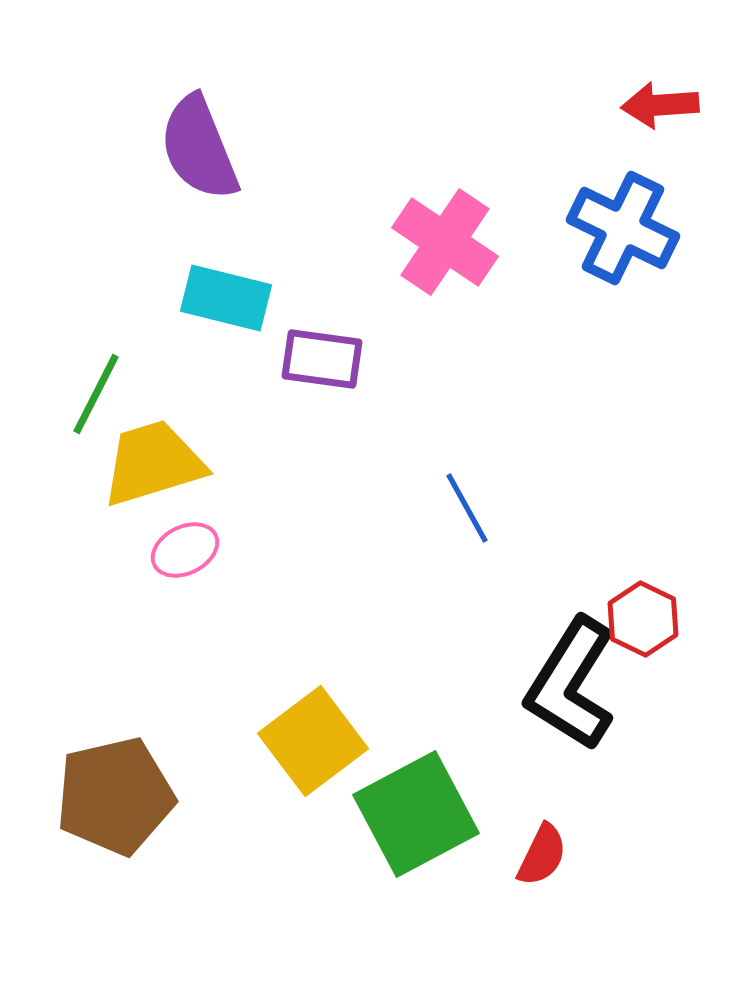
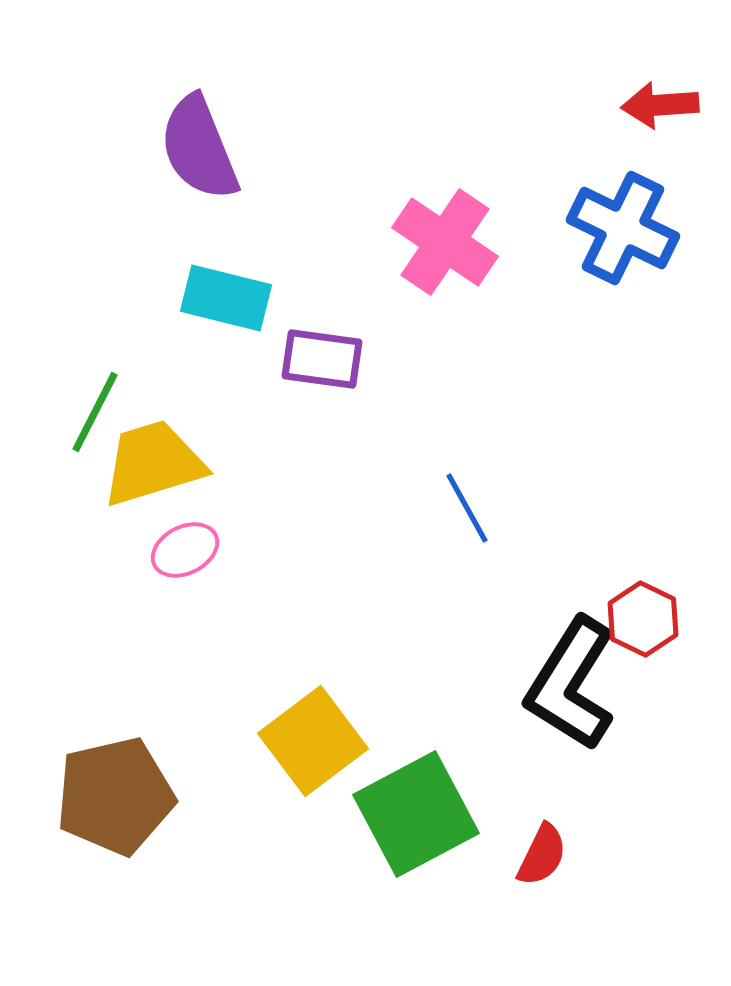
green line: moved 1 px left, 18 px down
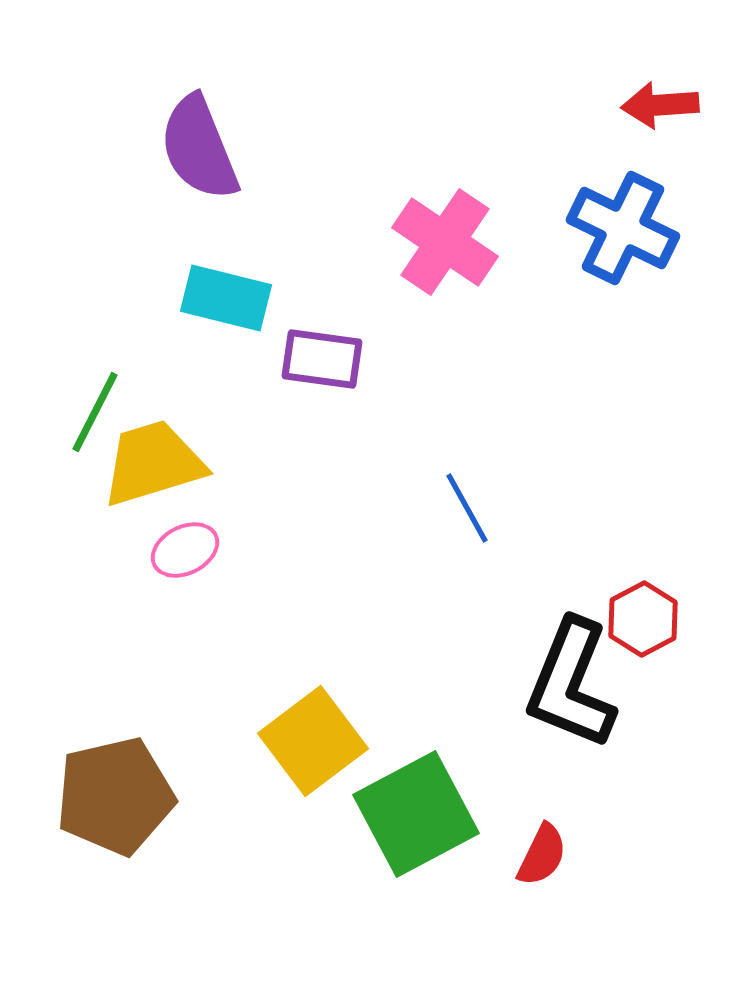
red hexagon: rotated 6 degrees clockwise
black L-shape: rotated 10 degrees counterclockwise
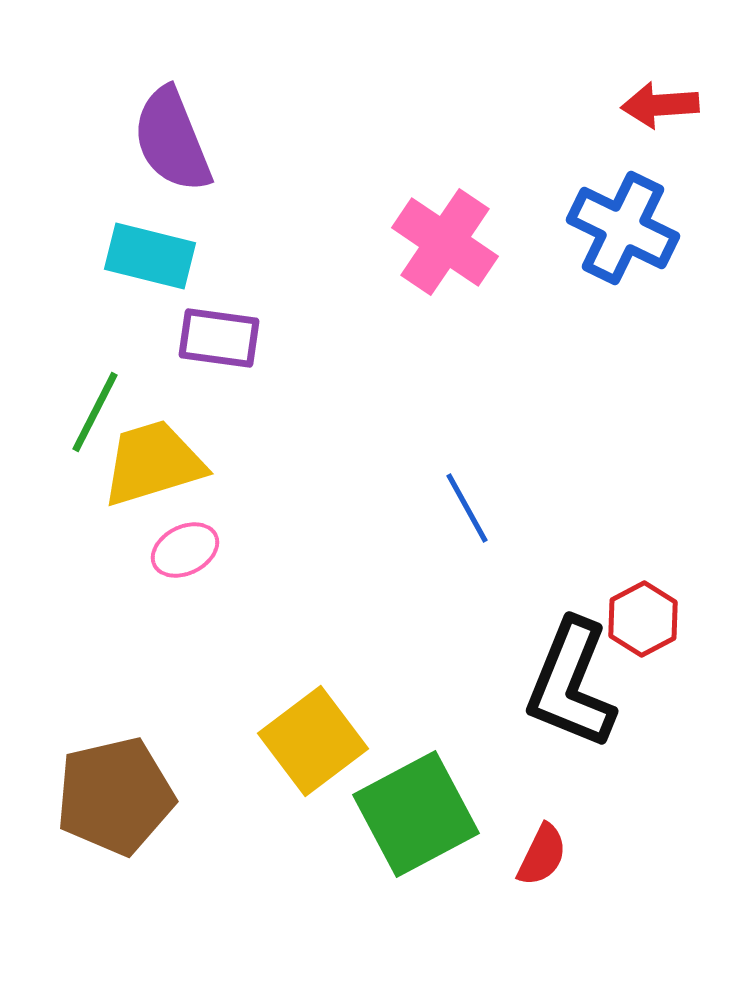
purple semicircle: moved 27 px left, 8 px up
cyan rectangle: moved 76 px left, 42 px up
purple rectangle: moved 103 px left, 21 px up
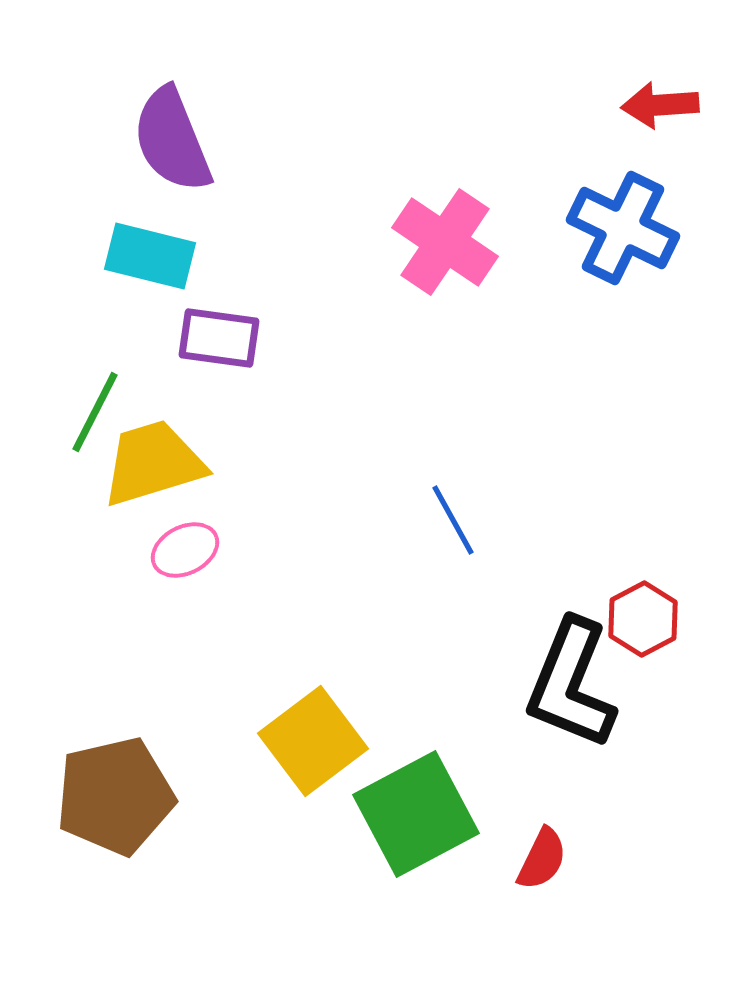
blue line: moved 14 px left, 12 px down
red semicircle: moved 4 px down
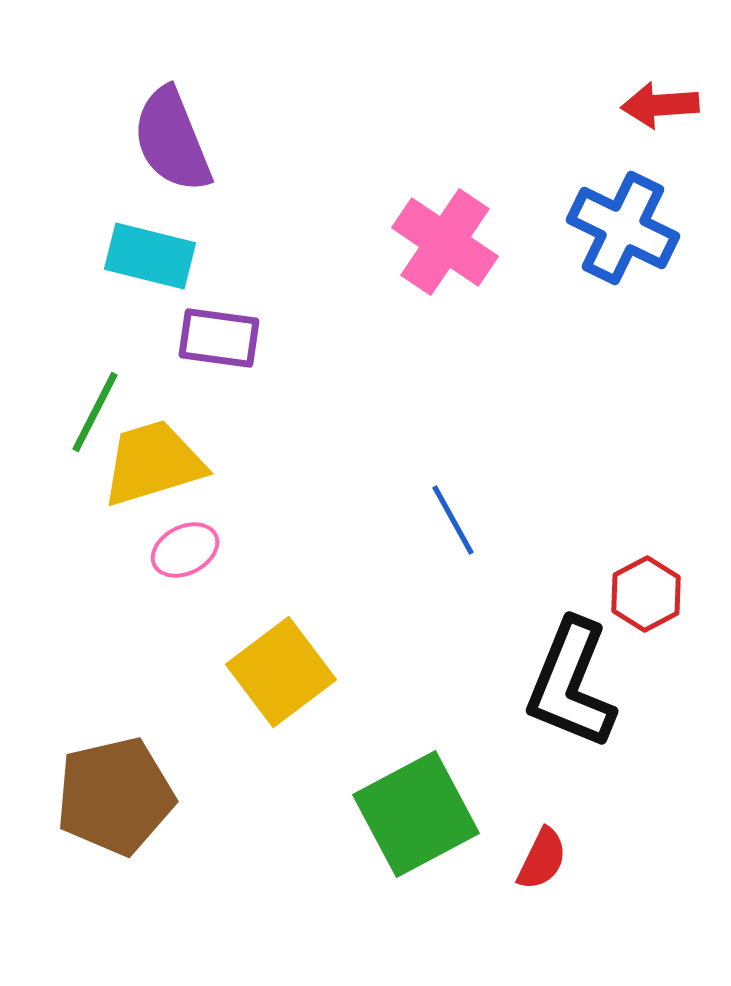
red hexagon: moved 3 px right, 25 px up
yellow square: moved 32 px left, 69 px up
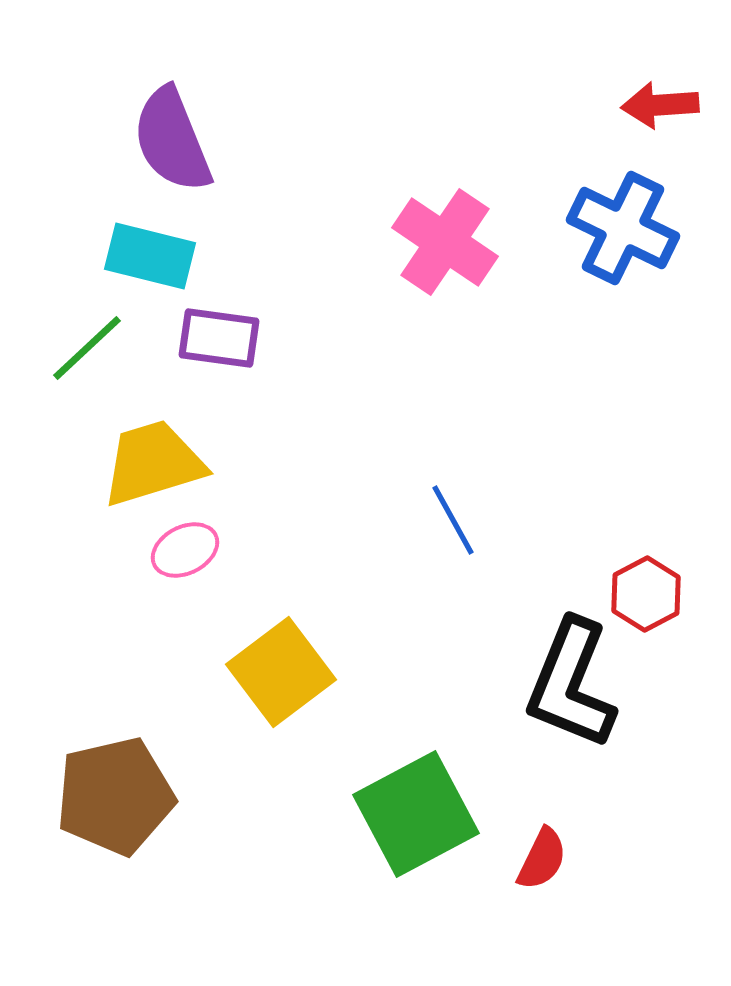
green line: moved 8 px left, 64 px up; rotated 20 degrees clockwise
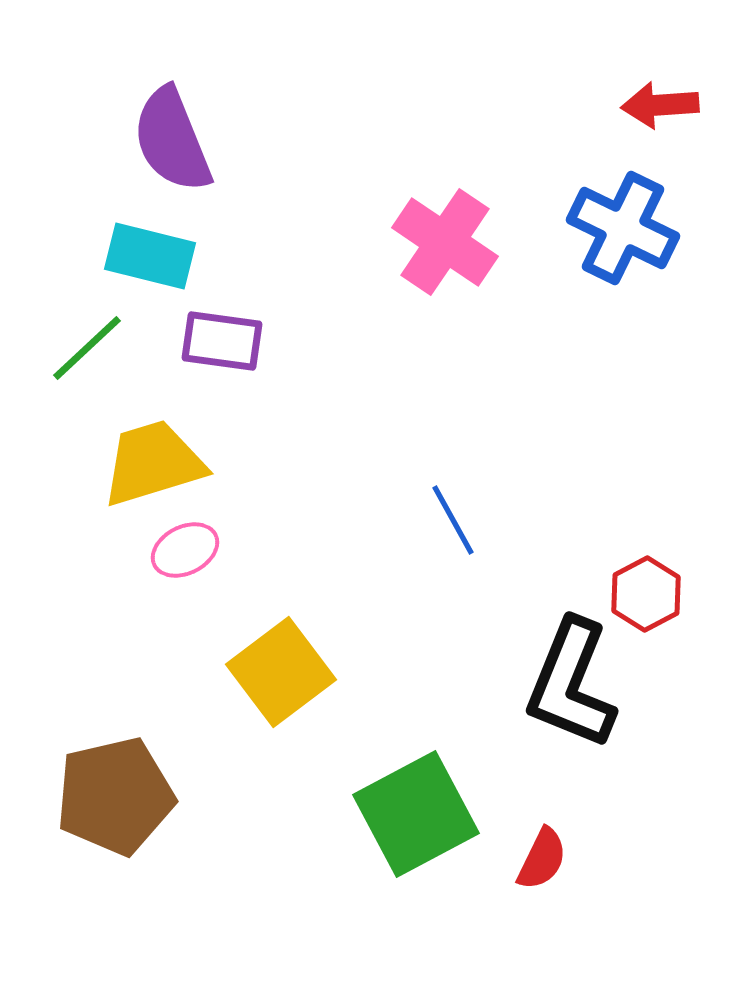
purple rectangle: moved 3 px right, 3 px down
